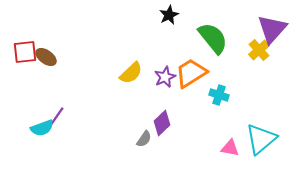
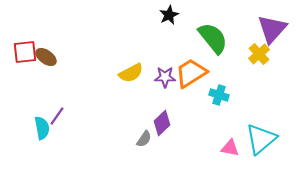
yellow cross: moved 4 px down
yellow semicircle: rotated 15 degrees clockwise
purple star: rotated 25 degrees clockwise
cyan semicircle: rotated 80 degrees counterclockwise
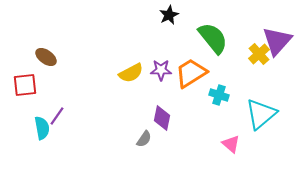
purple triangle: moved 5 px right, 12 px down
red square: moved 33 px down
purple star: moved 4 px left, 7 px up
purple diamond: moved 5 px up; rotated 35 degrees counterclockwise
cyan triangle: moved 25 px up
pink triangle: moved 1 px right, 4 px up; rotated 30 degrees clockwise
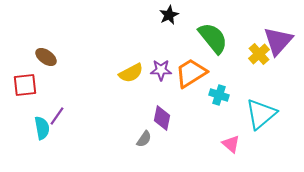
purple triangle: moved 1 px right
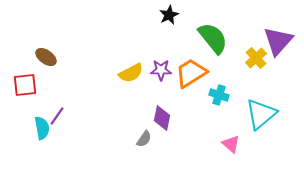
yellow cross: moved 3 px left, 4 px down
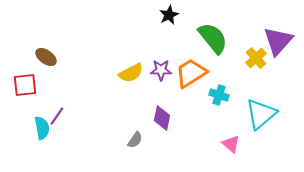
gray semicircle: moved 9 px left, 1 px down
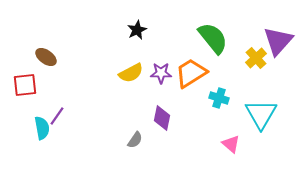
black star: moved 32 px left, 15 px down
purple star: moved 3 px down
cyan cross: moved 3 px down
cyan triangle: rotated 20 degrees counterclockwise
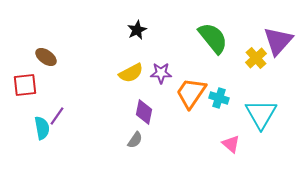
orange trapezoid: moved 20 px down; rotated 24 degrees counterclockwise
purple diamond: moved 18 px left, 6 px up
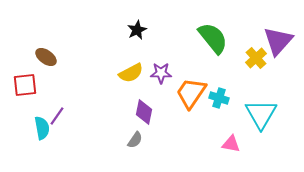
pink triangle: rotated 30 degrees counterclockwise
